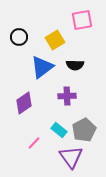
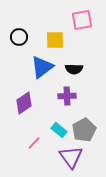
yellow square: rotated 30 degrees clockwise
black semicircle: moved 1 px left, 4 px down
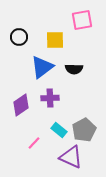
purple cross: moved 17 px left, 2 px down
purple diamond: moved 3 px left, 2 px down
purple triangle: rotated 30 degrees counterclockwise
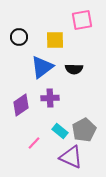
cyan rectangle: moved 1 px right, 1 px down
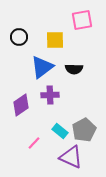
purple cross: moved 3 px up
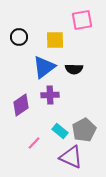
blue triangle: moved 2 px right
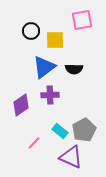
black circle: moved 12 px right, 6 px up
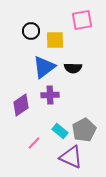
black semicircle: moved 1 px left, 1 px up
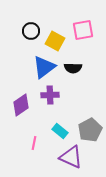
pink square: moved 1 px right, 10 px down
yellow square: moved 1 px down; rotated 30 degrees clockwise
gray pentagon: moved 6 px right
pink line: rotated 32 degrees counterclockwise
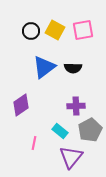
yellow square: moved 11 px up
purple cross: moved 26 px right, 11 px down
purple triangle: rotated 45 degrees clockwise
